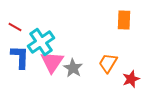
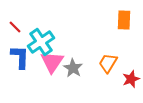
red line: rotated 16 degrees clockwise
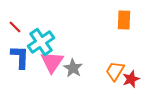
orange trapezoid: moved 7 px right, 8 px down
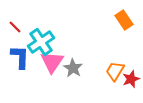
orange rectangle: rotated 36 degrees counterclockwise
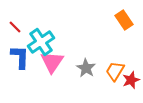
gray star: moved 13 px right
red star: moved 1 px down
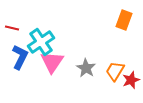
orange rectangle: rotated 54 degrees clockwise
red line: moved 3 px left, 1 px down; rotated 32 degrees counterclockwise
blue L-shape: rotated 25 degrees clockwise
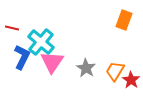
cyan cross: rotated 16 degrees counterclockwise
blue L-shape: moved 2 px right
red star: rotated 18 degrees counterclockwise
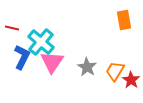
orange rectangle: rotated 30 degrees counterclockwise
gray star: moved 1 px right, 1 px up
